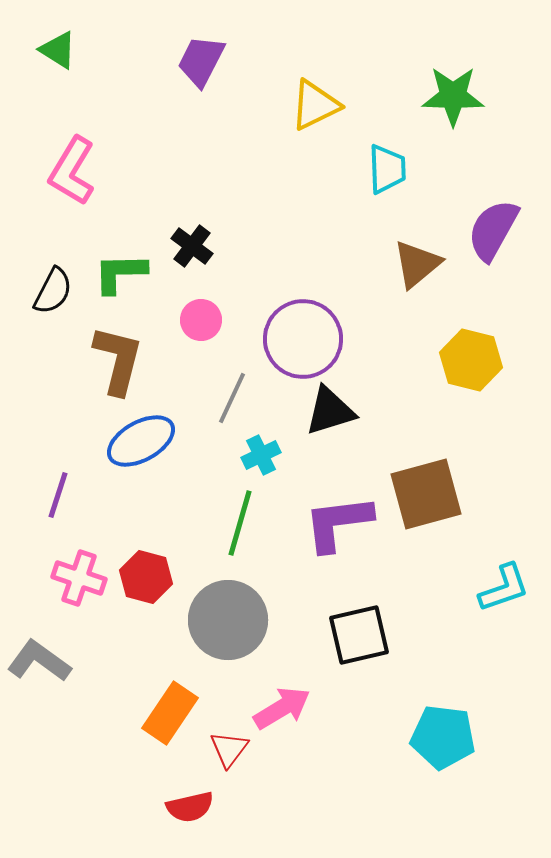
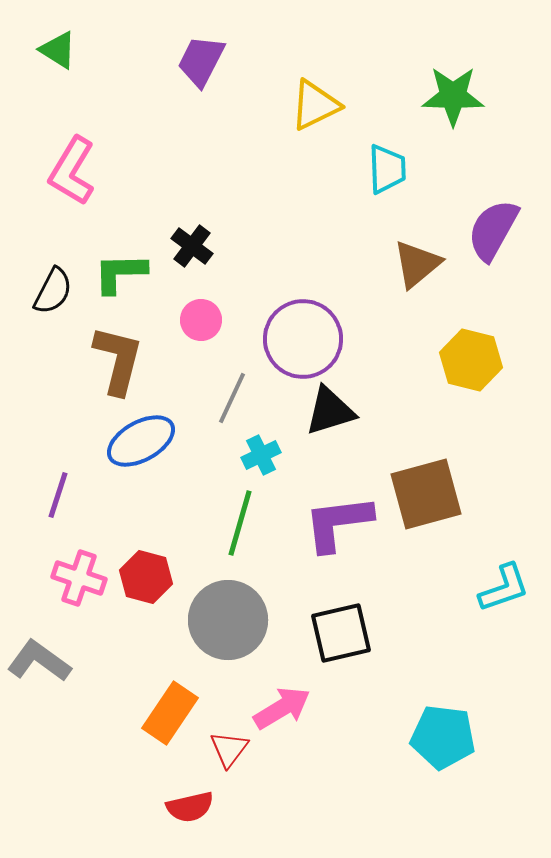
black square: moved 18 px left, 2 px up
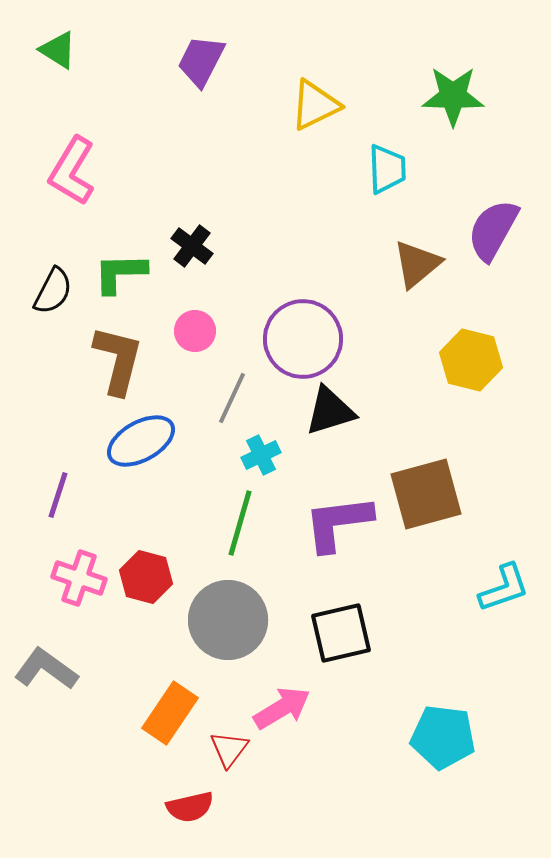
pink circle: moved 6 px left, 11 px down
gray L-shape: moved 7 px right, 8 px down
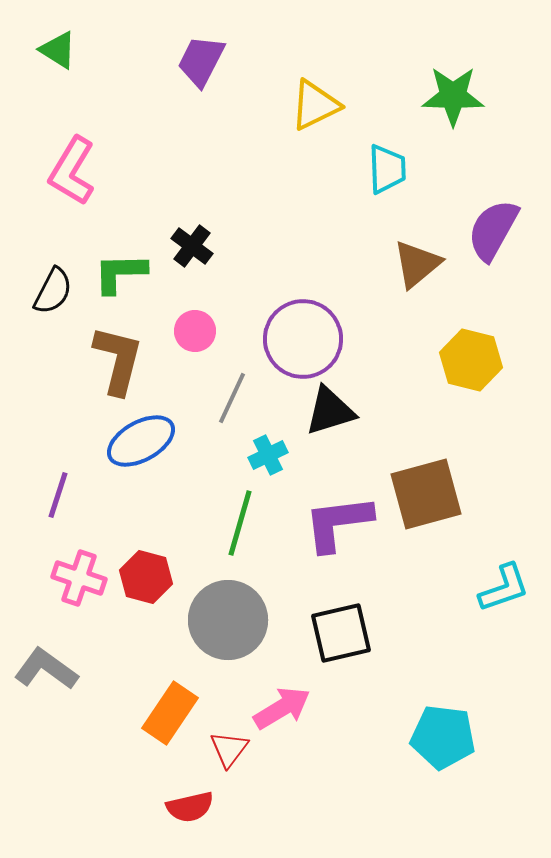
cyan cross: moved 7 px right
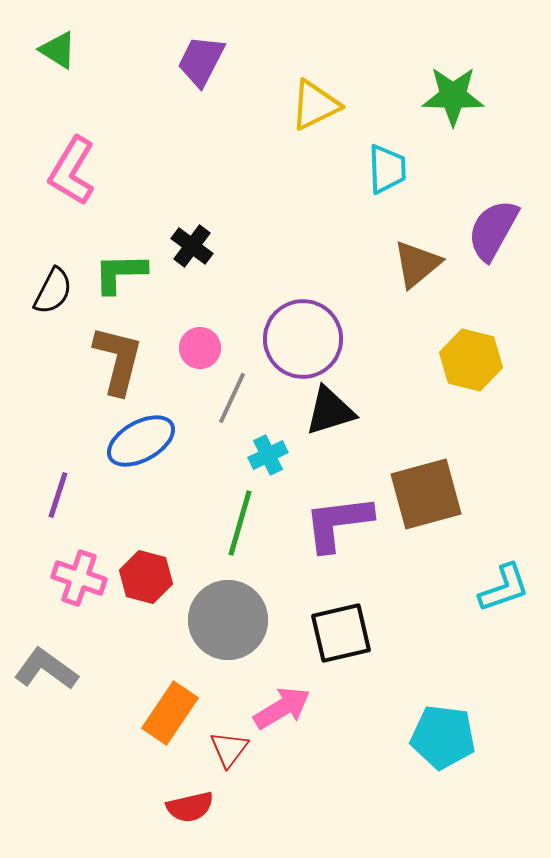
pink circle: moved 5 px right, 17 px down
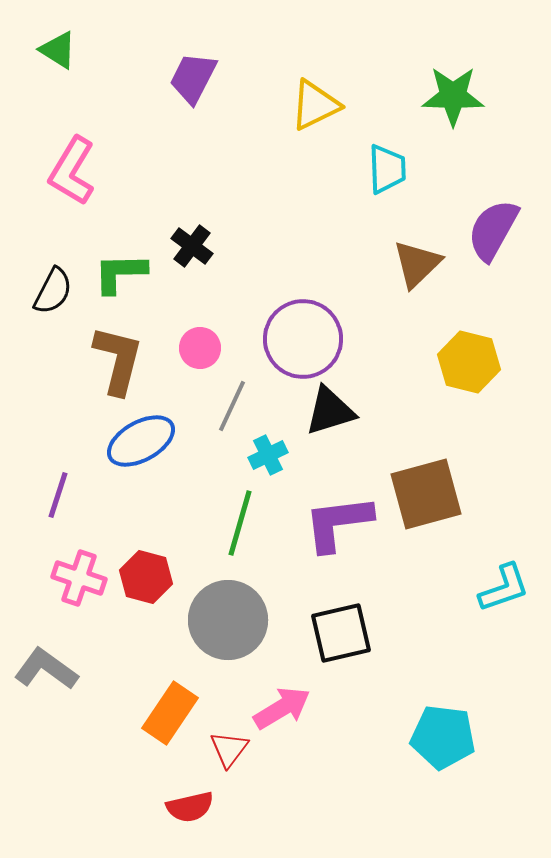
purple trapezoid: moved 8 px left, 17 px down
brown triangle: rotated 4 degrees counterclockwise
yellow hexagon: moved 2 px left, 2 px down
gray line: moved 8 px down
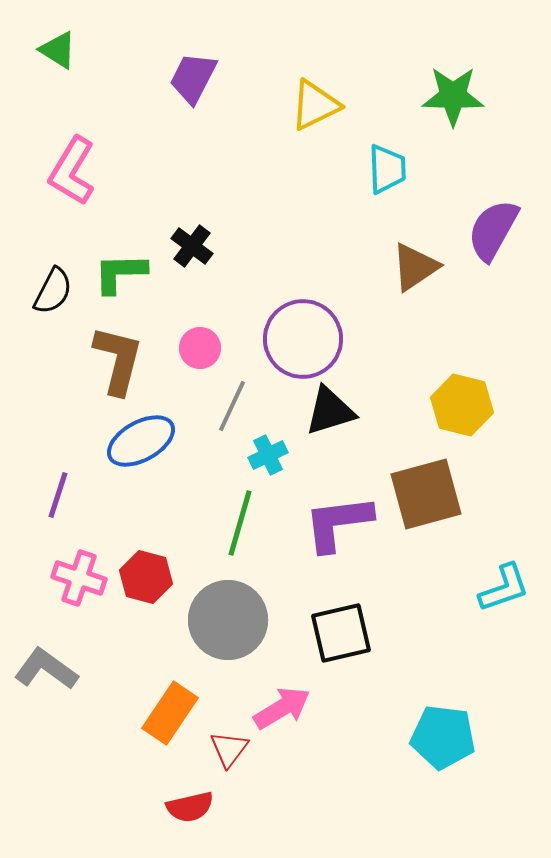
brown triangle: moved 2 px left, 3 px down; rotated 10 degrees clockwise
yellow hexagon: moved 7 px left, 43 px down
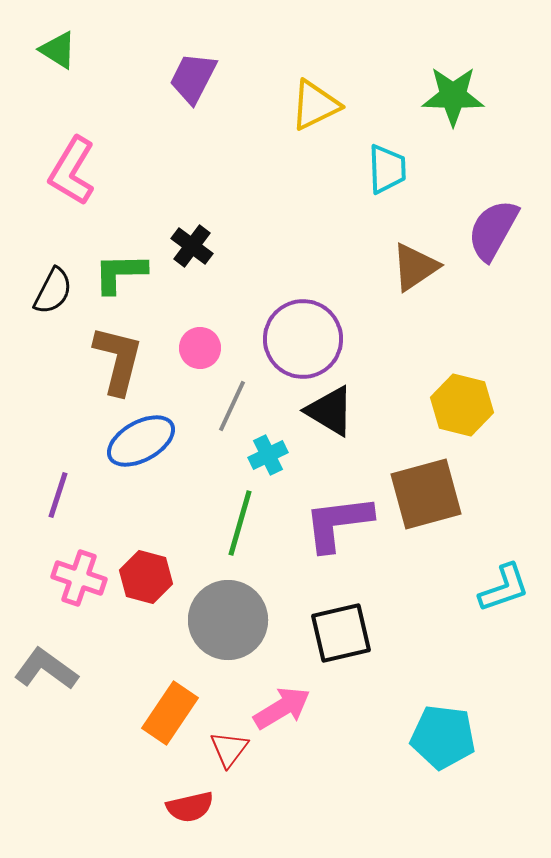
black triangle: rotated 48 degrees clockwise
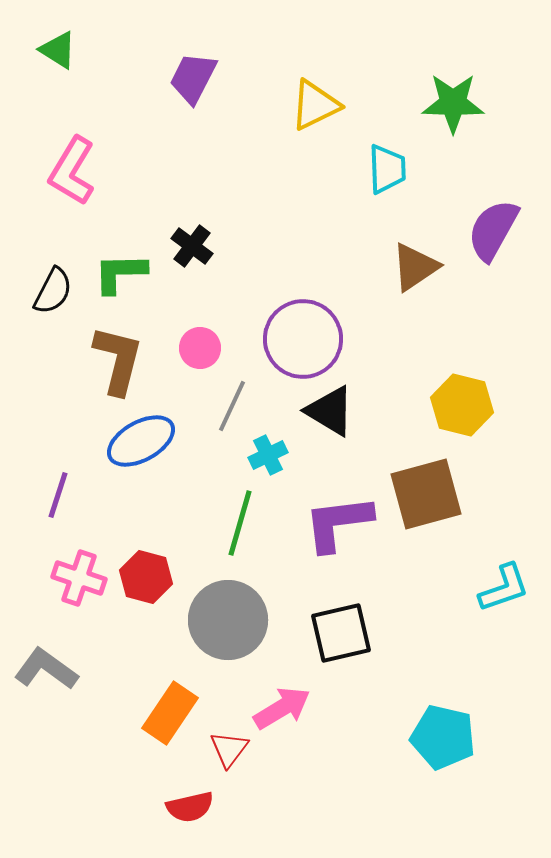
green star: moved 7 px down
cyan pentagon: rotated 6 degrees clockwise
